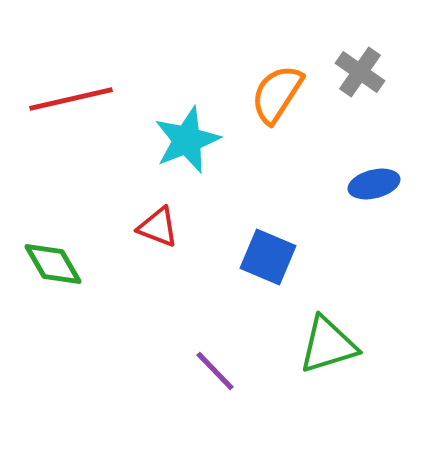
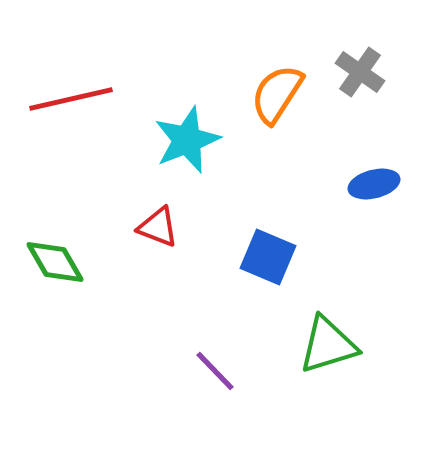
green diamond: moved 2 px right, 2 px up
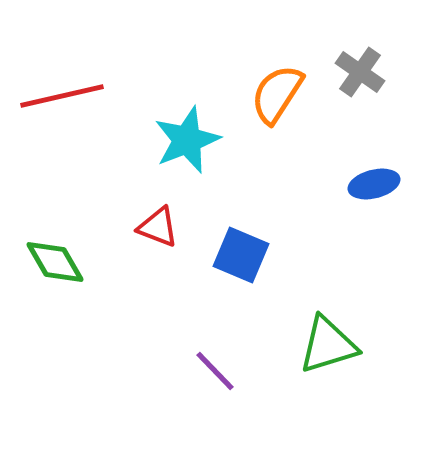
red line: moved 9 px left, 3 px up
blue square: moved 27 px left, 2 px up
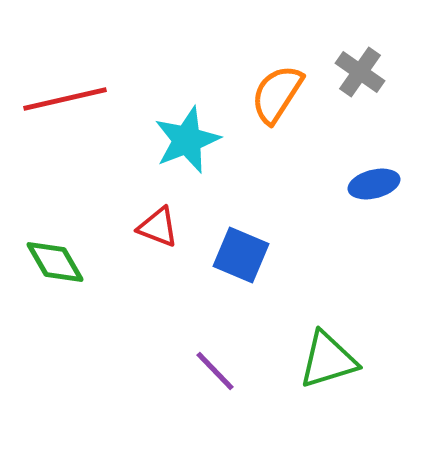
red line: moved 3 px right, 3 px down
green triangle: moved 15 px down
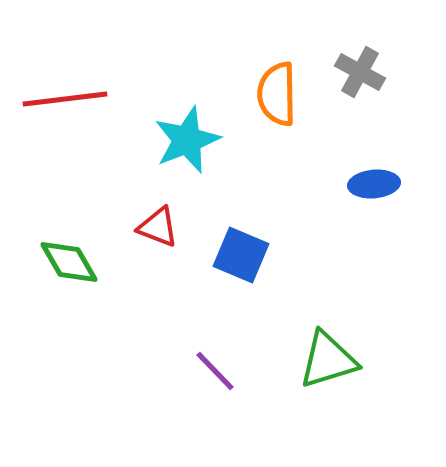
gray cross: rotated 6 degrees counterclockwise
orange semicircle: rotated 34 degrees counterclockwise
red line: rotated 6 degrees clockwise
blue ellipse: rotated 9 degrees clockwise
green diamond: moved 14 px right
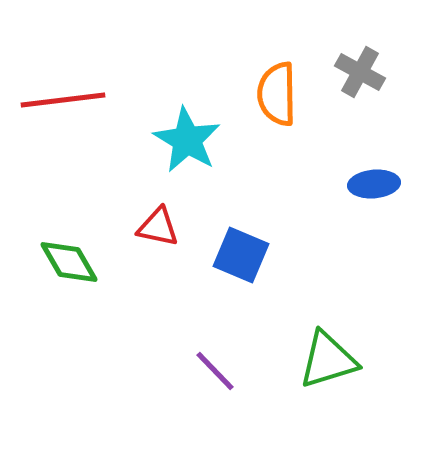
red line: moved 2 px left, 1 px down
cyan star: rotated 20 degrees counterclockwise
red triangle: rotated 9 degrees counterclockwise
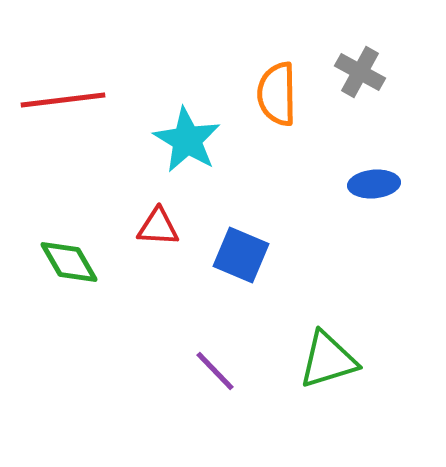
red triangle: rotated 9 degrees counterclockwise
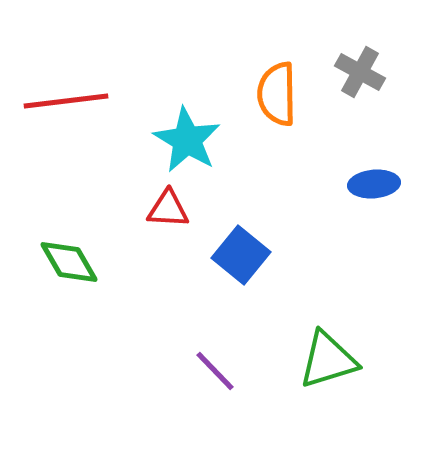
red line: moved 3 px right, 1 px down
red triangle: moved 10 px right, 18 px up
blue square: rotated 16 degrees clockwise
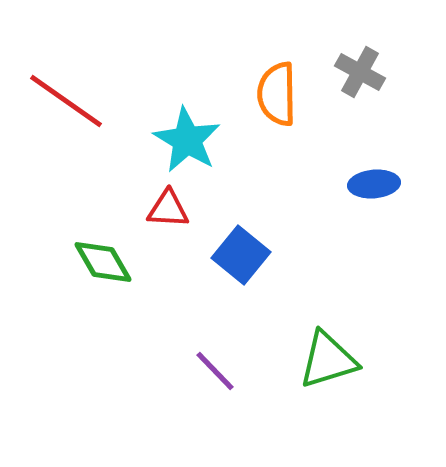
red line: rotated 42 degrees clockwise
green diamond: moved 34 px right
